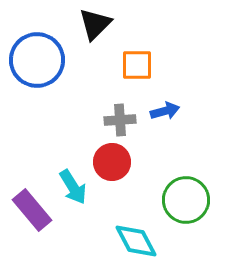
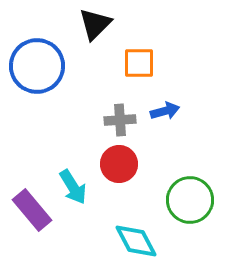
blue circle: moved 6 px down
orange square: moved 2 px right, 2 px up
red circle: moved 7 px right, 2 px down
green circle: moved 4 px right
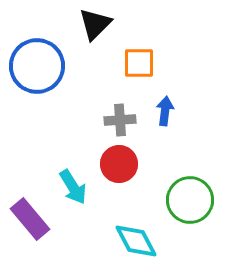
blue arrow: rotated 68 degrees counterclockwise
purple rectangle: moved 2 px left, 9 px down
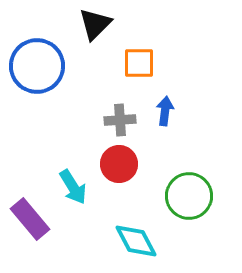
green circle: moved 1 px left, 4 px up
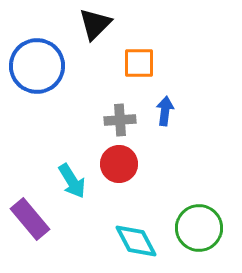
cyan arrow: moved 1 px left, 6 px up
green circle: moved 10 px right, 32 px down
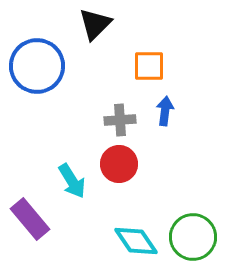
orange square: moved 10 px right, 3 px down
green circle: moved 6 px left, 9 px down
cyan diamond: rotated 6 degrees counterclockwise
